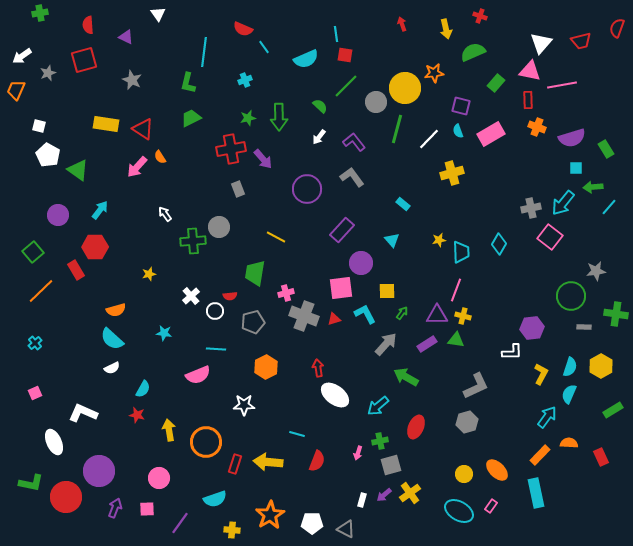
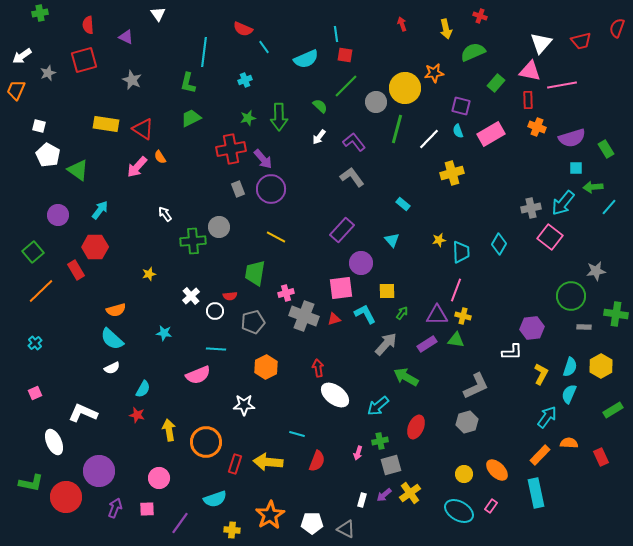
purple circle at (307, 189): moved 36 px left
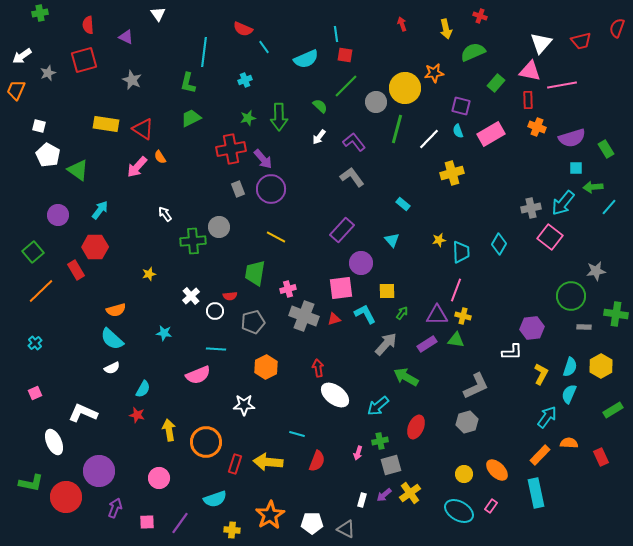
pink cross at (286, 293): moved 2 px right, 4 px up
pink square at (147, 509): moved 13 px down
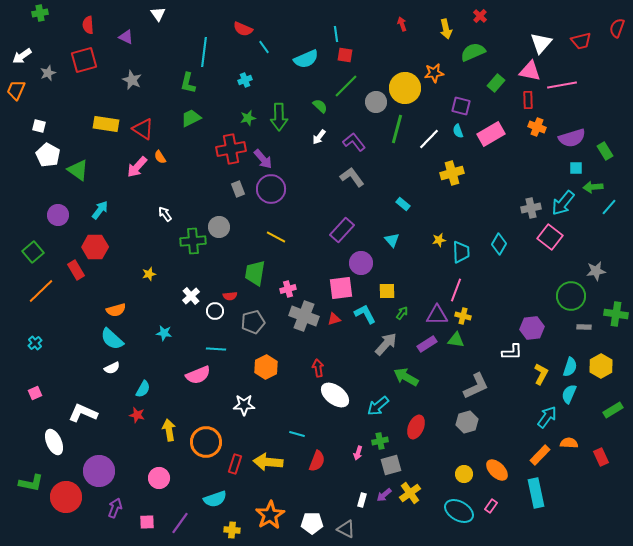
red cross at (480, 16): rotated 24 degrees clockwise
green rectangle at (606, 149): moved 1 px left, 2 px down
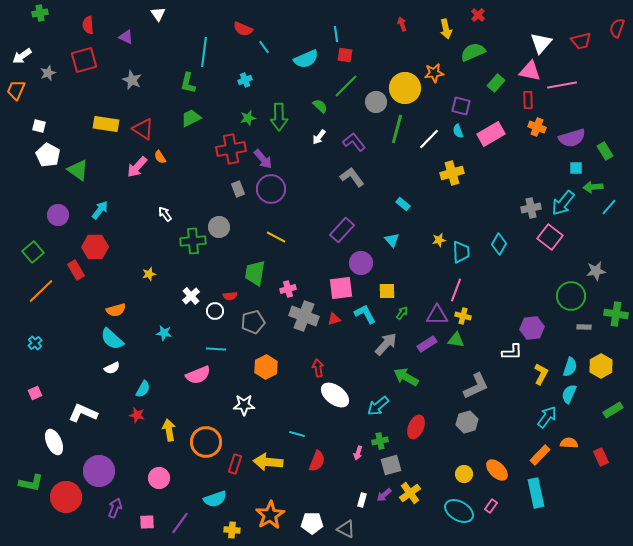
red cross at (480, 16): moved 2 px left, 1 px up
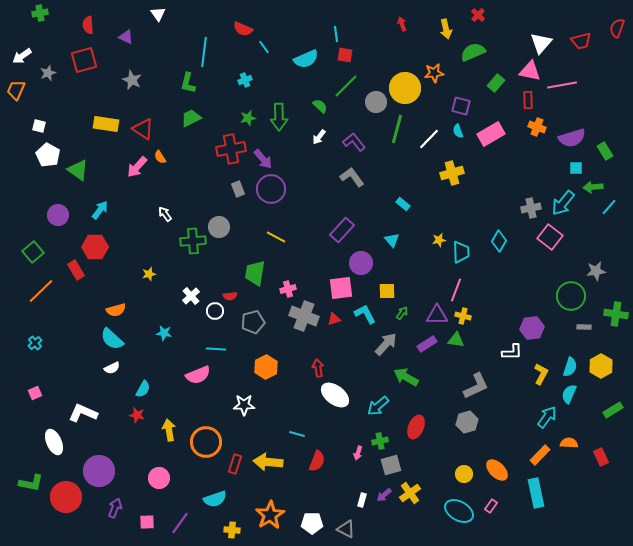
cyan diamond at (499, 244): moved 3 px up
